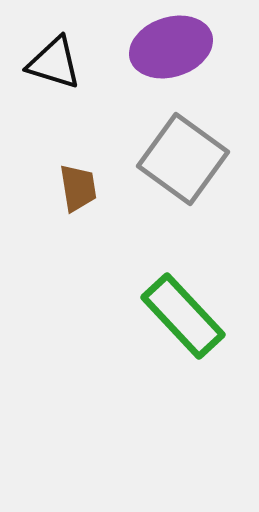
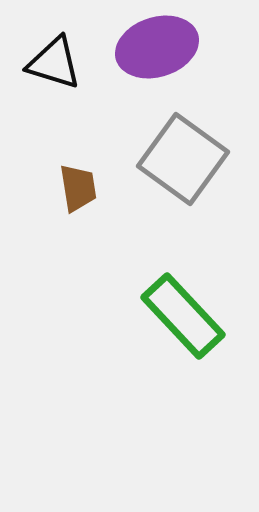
purple ellipse: moved 14 px left
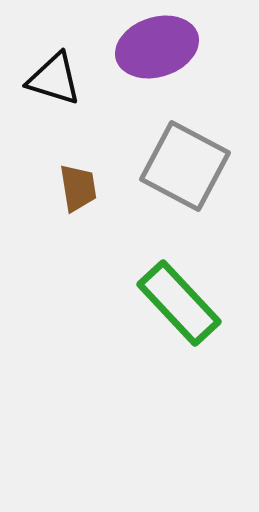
black triangle: moved 16 px down
gray square: moved 2 px right, 7 px down; rotated 8 degrees counterclockwise
green rectangle: moved 4 px left, 13 px up
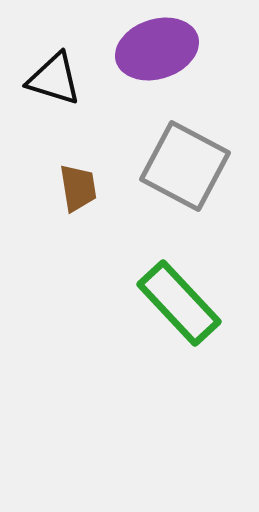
purple ellipse: moved 2 px down
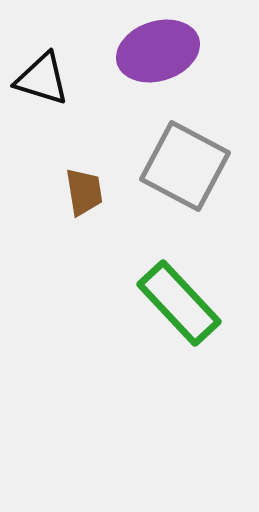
purple ellipse: moved 1 px right, 2 px down
black triangle: moved 12 px left
brown trapezoid: moved 6 px right, 4 px down
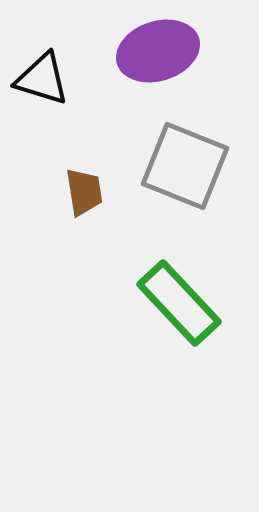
gray square: rotated 6 degrees counterclockwise
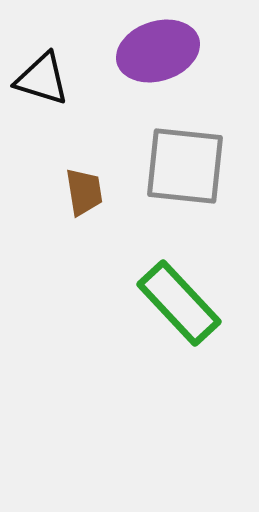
gray square: rotated 16 degrees counterclockwise
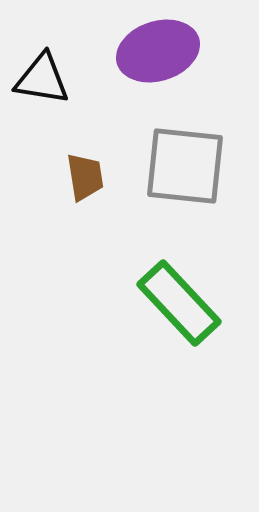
black triangle: rotated 8 degrees counterclockwise
brown trapezoid: moved 1 px right, 15 px up
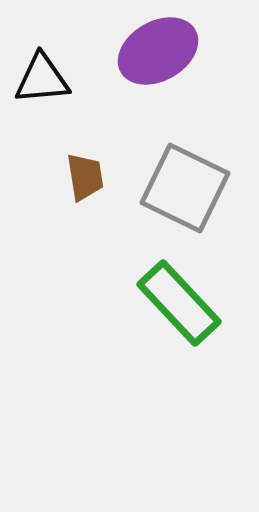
purple ellipse: rotated 12 degrees counterclockwise
black triangle: rotated 14 degrees counterclockwise
gray square: moved 22 px down; rotated 20 degrees clockwise
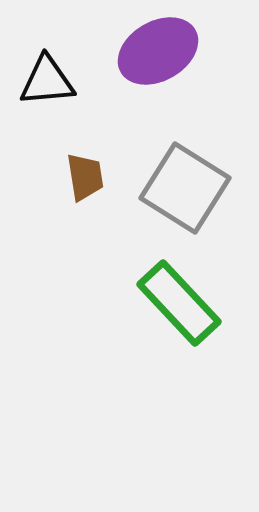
black triangle: moved 5 px right, 2 px down
gray square: rotated 6 degrees clockwise
